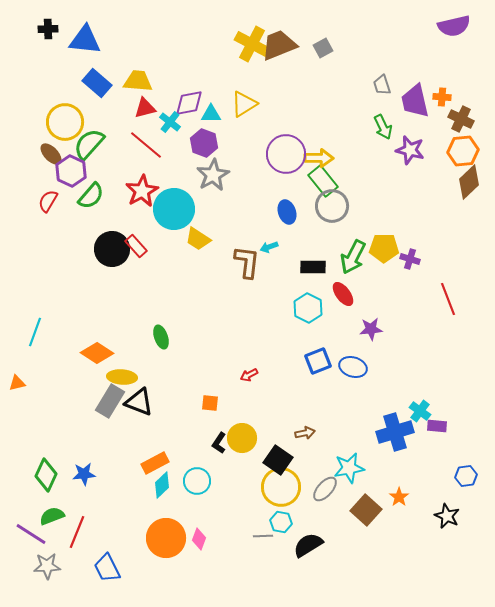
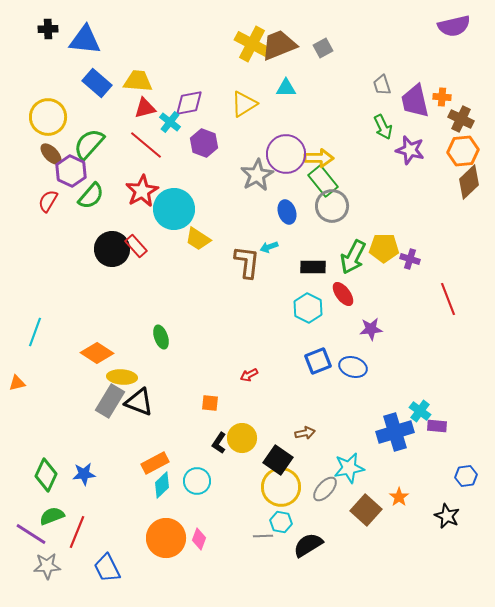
cyan triangle at (211, 114): moved 75 px right, 26 px up
yellow circle at (65, 122): moved 17 px left, 5 px up
gray star at (213, 175): moved 44 px right
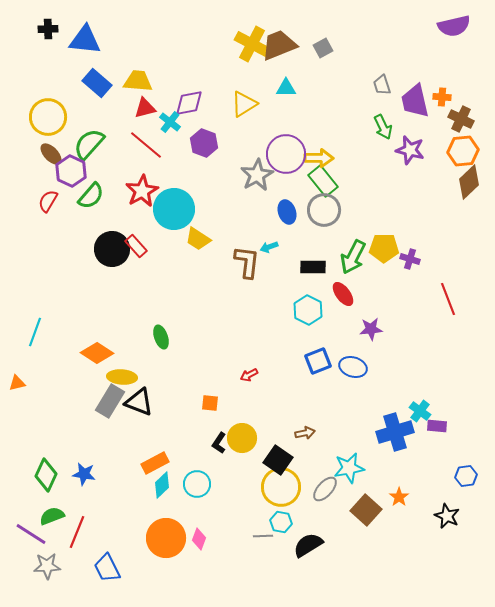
gray circle at (332, 206): moved 8 px left, 4 px down
cyan hexagon at (308, 308): moved 2 px down
blue star at (84, 474): rotated 15 degrees clockwise
cyan circle at (197, 481): moved 3 px down
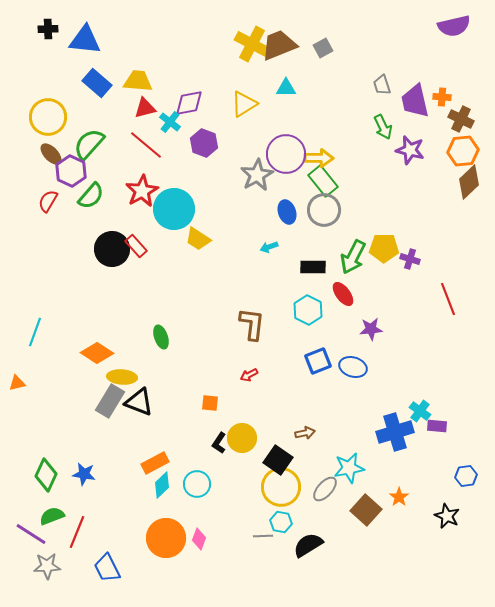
brown L-shape at (247, 262): moved 5 px right, 62 px down
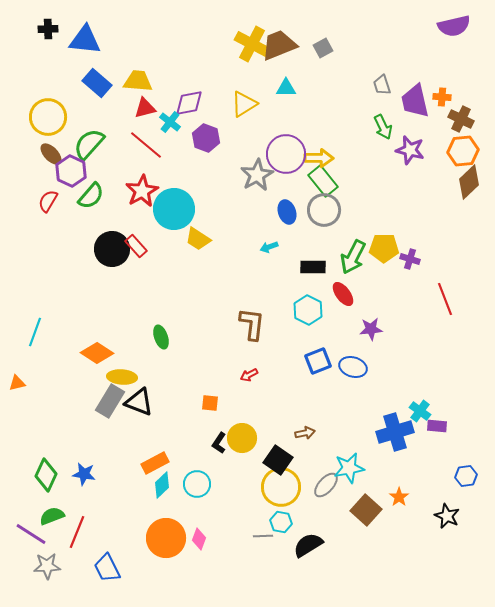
purple hexagon at (204, 143): moved 2 px right, 5 px up
red line at (448, 299): moved 3 px left
gray ellipse at (325, 489): moved 1 px right, 4 px up
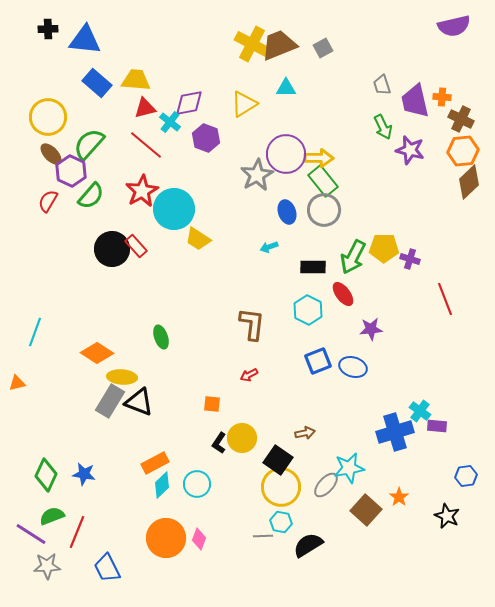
yellow trapezoid at (138, 81): moved 2 px left, 1 px up
orange square at (210, 403): moved 2 px right, 1 px down
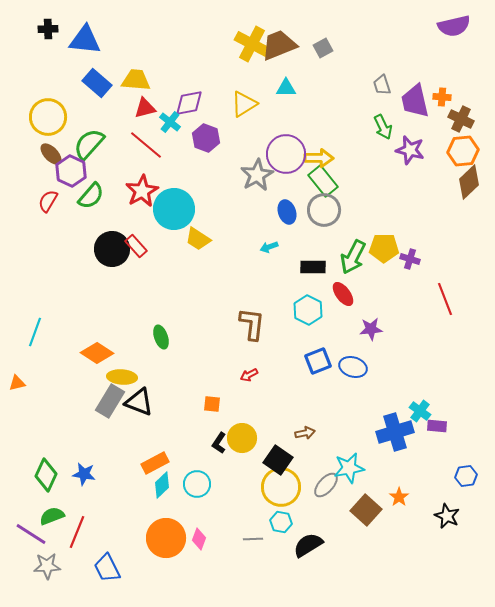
gray line at (263, 536): moved 10 px left, 3 px down
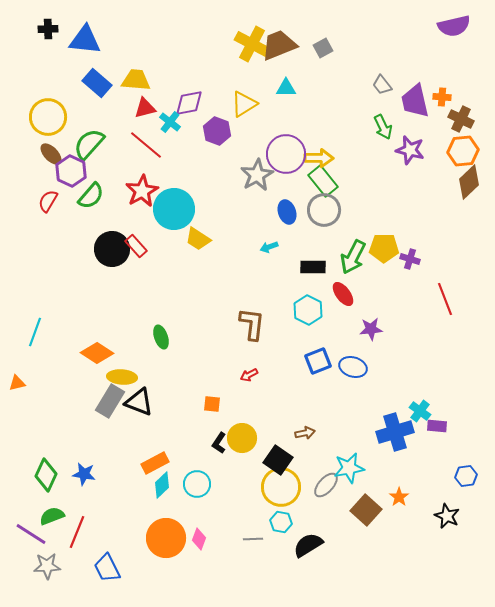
gray trapezoid at (382, 85): rotated 20 degrees counterclockwise
purple hexagon at (206, 138): moved 11 px right, 7 px up
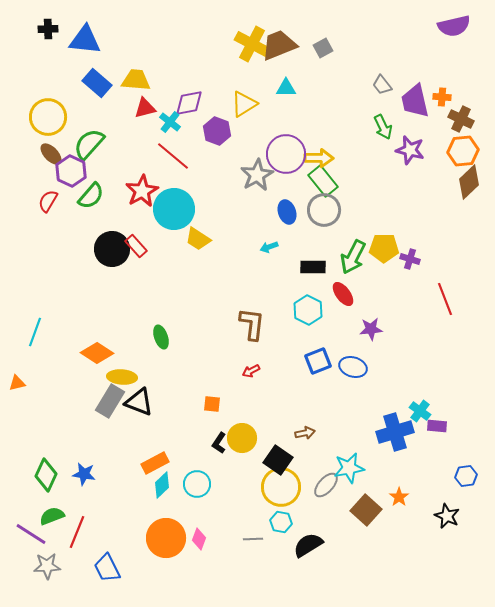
red line at (146, 145): moved 27 px right, 11 px down
red arrow at (249, 375): moved 2 px right, 4 px up
